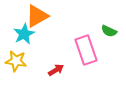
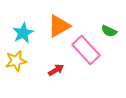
orange triangle: moved 22 px right, 10 px down
cyan star: moved 1 px left, 1 px up
pink rectangle: rotated 24 degrees counterclockwise
yellow star: rotated 20 degrees counterclockwise
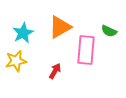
orange triangle: moved 1 px right, 1 px down
pink rectangle: rotated 48 degrees clockwise
red arrow: moved 1 px left, 1 px down; rotated 28 degrees counterclockwise
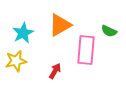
orange triangle: moved 2 px up
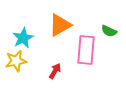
cyan star: moved 5 px down
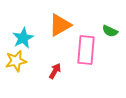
green semicircle: moved 1 px right
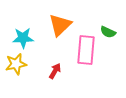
orange triangle: rotated 15 degrees counterclockwise
green semicircle: moved 2 px left, 1 px down
cyan star: rotated 25 degrees clockwise
yellow star: moved 3 px down
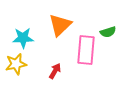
green semicircle: rotated 42 degrees counterclockwise
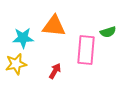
orange triangle: moved 6 px left, 1 px down; rotated 50 degrees clockwise
